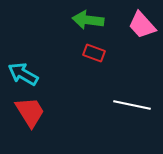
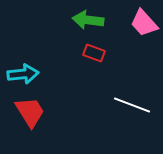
pink trapezoid: moved 2 px right, 2 px up
cyan arrow: rotated 144 degrees clockwise
white line: rotated 9 degrees clockwise
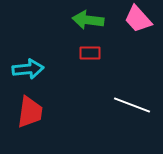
pink trapezoid: moved 6 px left, 4 px up
red rectangle: moved 4 px left; rotated 20 degrees counterclockwise
cyan arrow: moved 5 px right, 5 px up
red trapezoid: rotated 40 degrees clockwise
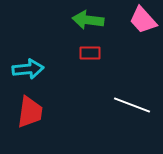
pink trapezoid: moved 5 px right, 1 px down
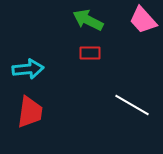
green arrow: rotated 20 degrees clockwise
white line: rotated 9 degrees clockwise
